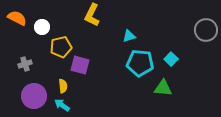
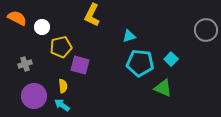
green triangle: rotated 18 degrees clockwise
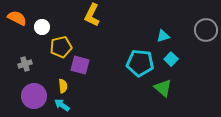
cyan triangle: moved 34 px right
green triangle: rotated 18 degrees clockwise
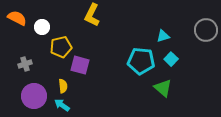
cyan pentagon: moved 1 px right, 2 px up
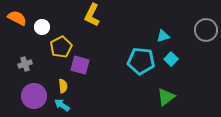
yellow pentagon: rotated 15 degrees counterclockwise
green triangle: moved 3 px right, 9 px down; rotated 42 degrees clockwise
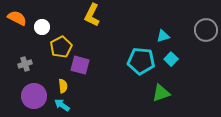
green triangle: moved 5 px left, 4 px up; rotated 18 degrees clockwise
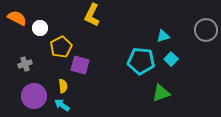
white circle: moved 2 px left, 1 px down
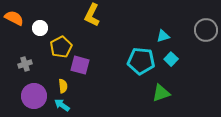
orange semicircle: moved 3 px left
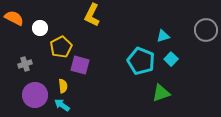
cyan pentagon: rotated 16 degrees clockwise
purple circle: moved 1 px right, 1 px up
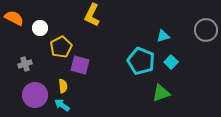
cyan square: moved 3 px down
